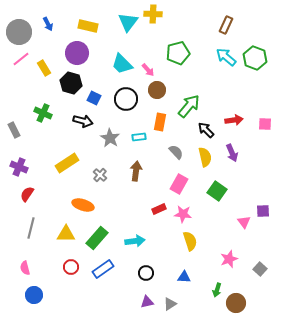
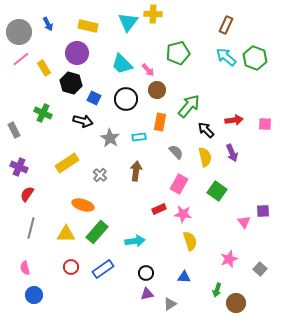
green rectangle at (97, 238): moved 6 px up
purple triangle at (147, 302): moved 8 px up
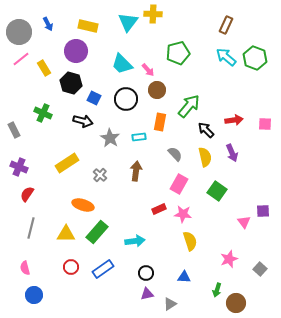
purple circle at (77, 53): moved 1 px left, 2 px up
gray semicircle at (176, 152): moved 1 px left, 2 px down
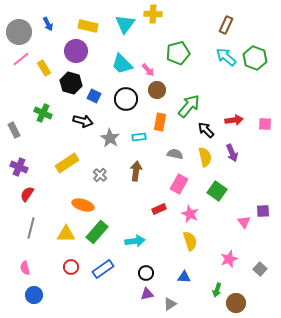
cyan triangle at (128, 22): moved 3 px left, 2 px down
blue square at (94, 98): moved 2 px up
gray semicircle at (175, 154): rotated 35 degrees counterclockwise
pink star at (183, 214): moved 7 px right; rotated 18 degrees clockwise
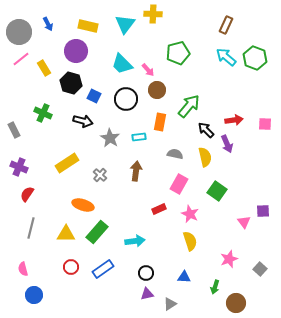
purple arrow at (232, 153): moved 5 px left, 9 px up
pink semicircle at (25, 268): moved 2 px left, 1 px down
green arrow at (217, 290): moved 2 px left, 3 px up
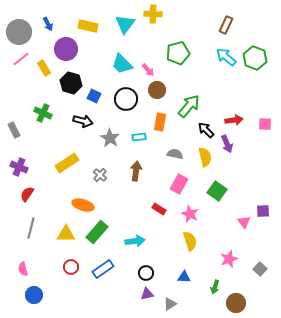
purple circle at (76, 51): moved 10 px left, 2 px up
red rectangle at (159, 209): rotated 56 degrees clockwise
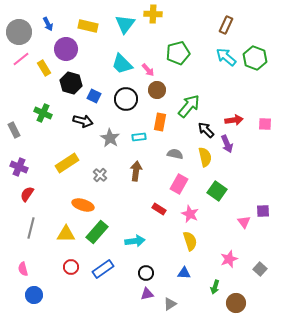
blue triangle at (184, 277): moved 4 px up
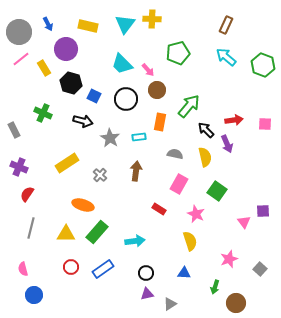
yellow cross at (153, 14): moved 1 px left, 5 px down
green hexagon at (255, 58): moved 8 px right, 7 px down
pink star at (190, 214): moved 6 px right
